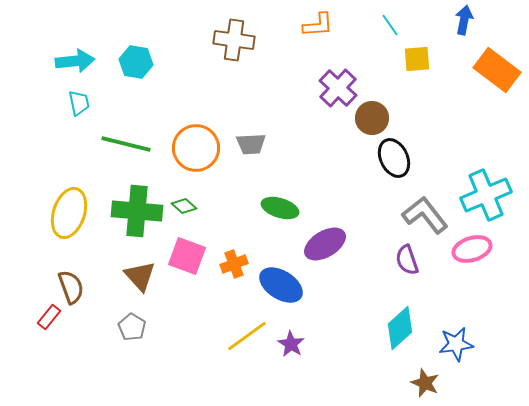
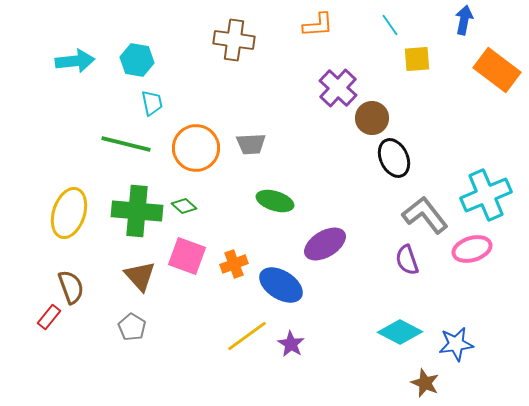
cyan hexagon: moved 1 px right, 2 px up
cyan trapezoid: moved 73 px right
green ellipse: moved 5 px left, 7 px up
cyan diamond: moved 4 px down; rotated 69 degrees clockwise
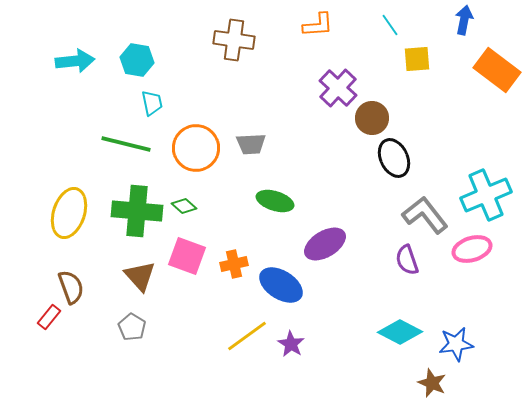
orange cross: rotated 8 degrees clockwise
brown star: moved 7 px right
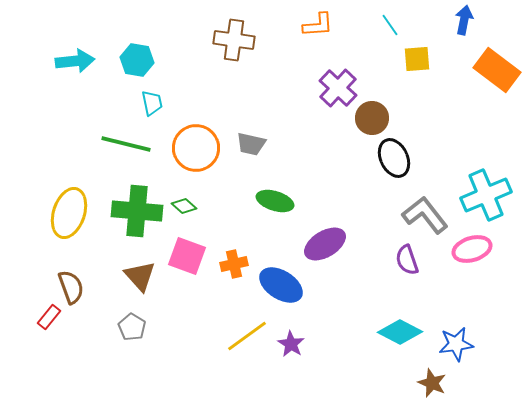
gray trapezoid: rotated 16 degrees clockwise
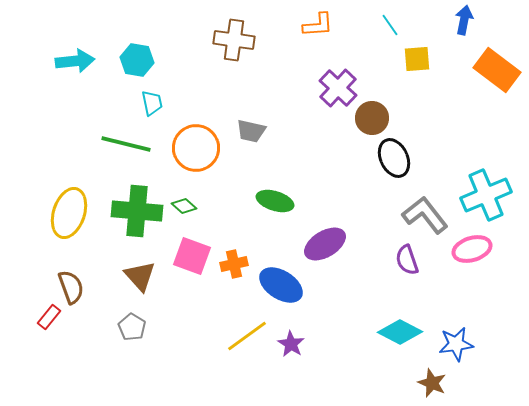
gray trapezoid: moved 13 px up
pink square: moved 5 px right
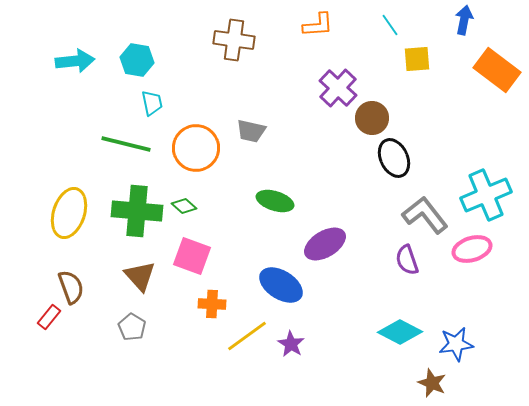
orange cross: moved 22 px left, 40 px down; rotated 16 degrees clockwise
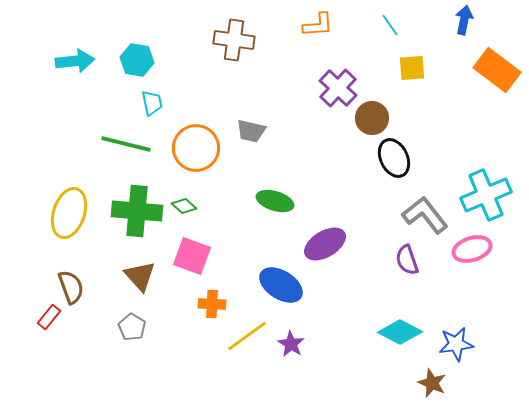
yellow square: moved 5 px left, 9 px down
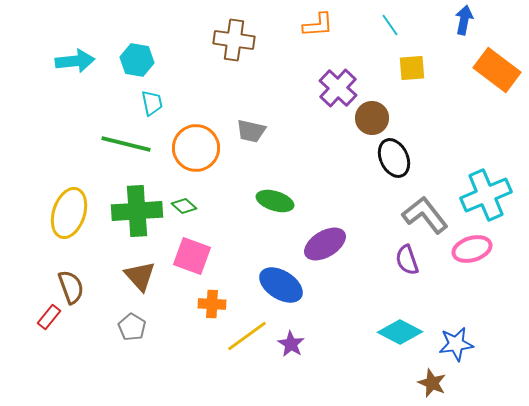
green cross: rotated 9 degrees counterclockwise
